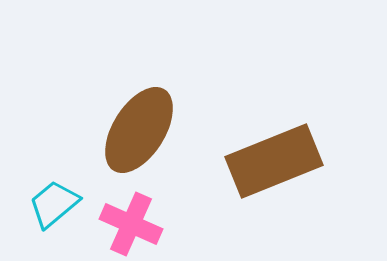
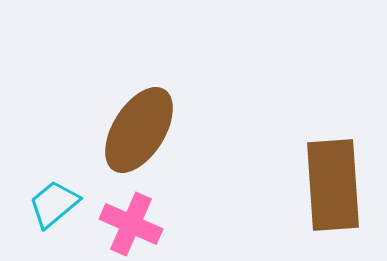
brown rectangle: moved 59 px right, 24 px down; rotated 72 degrees counterclockwise
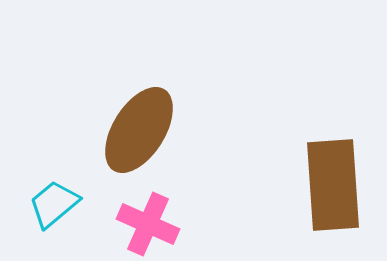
pink cross: moved 17 px right
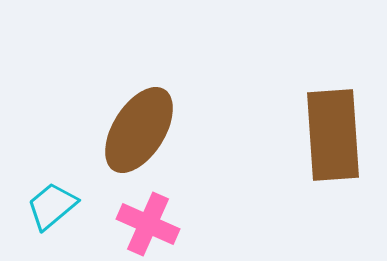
brown rectangle: moved 50 px up
cyan trapezoid: moved 2 px left, 2 px down
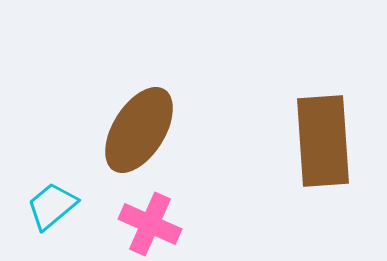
brown rectangle: moved 10 px left, 6 px down
pink cross: moved 2 px right
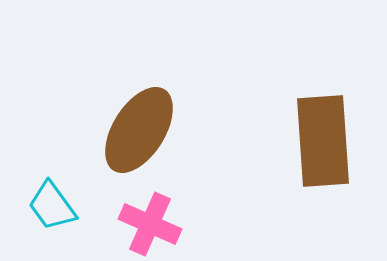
cyan trapezoid: rotated 86 degrees counterclockwise
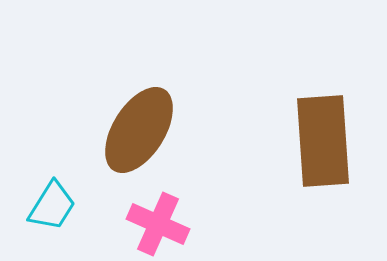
cyan trapezoid: rotated 112 degrees counterclockwise
pink cross: moved 8 px right
